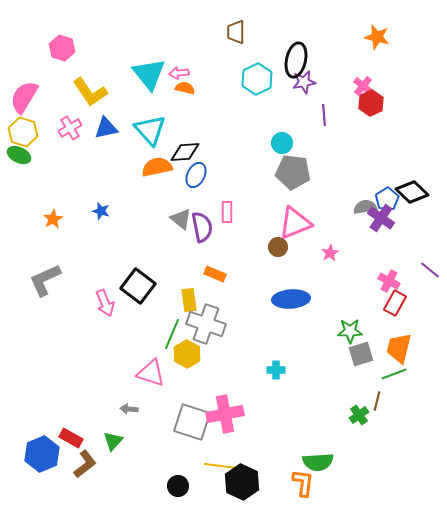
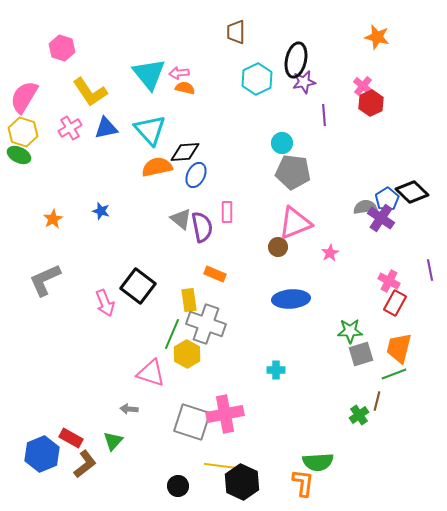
purple line at (430, 270): rotated 40 degrees clockwise
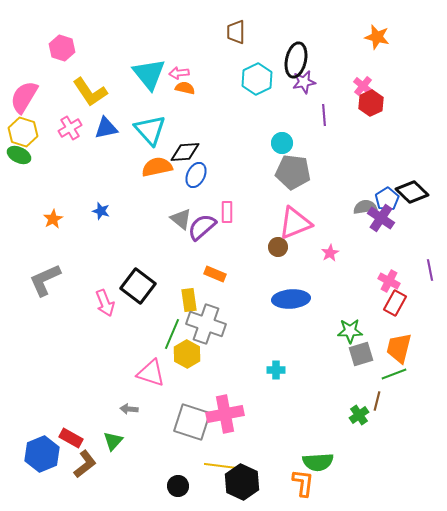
purple semicircle at (202, 227): rotated 120 degrees counterclockwise
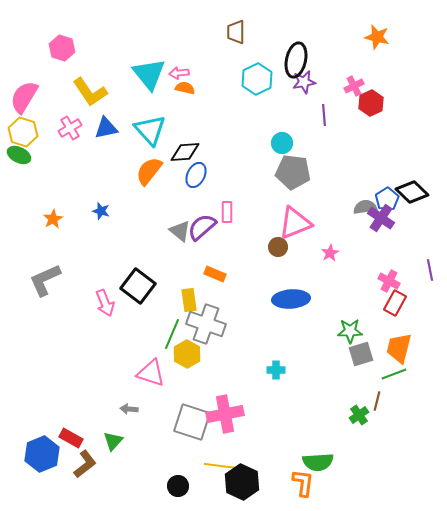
pink cross at (363, 86): moved 9 px left; rotated 24 degrees clockwise
orange semicircle at (157, 167): moved 8 px left, 4 px down; rotated 40 degrees counterclockwise
gray triangle at (181, 219): moved 1 px left, 12 px down
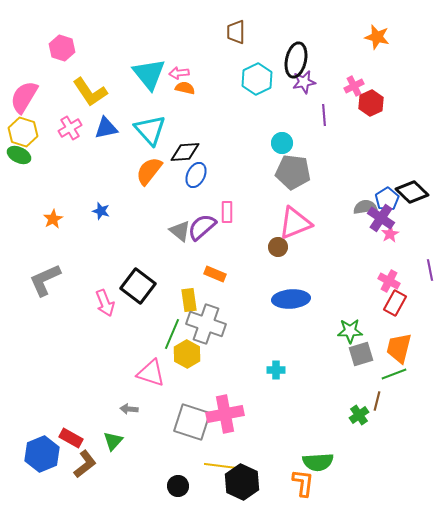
pink star at (330, 253): moved 60 px right, 19 px up
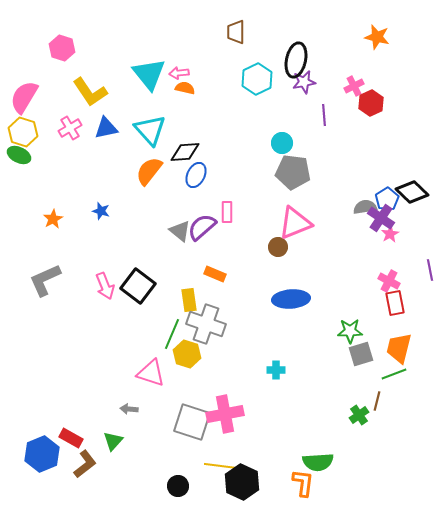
pink arrow at (105, 303): moved 17 px up
red rectangle at (395, 303): rotated 40 degrees counterclockwise
yellow hexagon at (187, 354): rotated 12 degrees counterclockwise
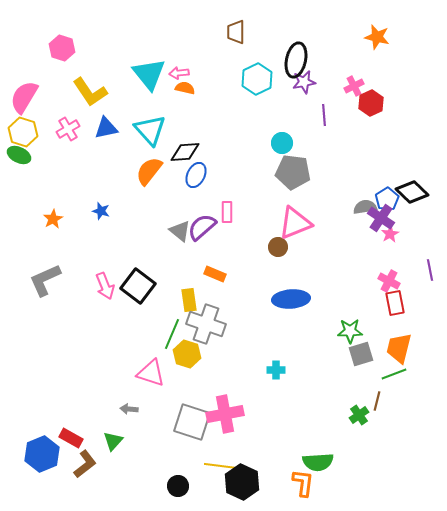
pink cross at (70, 128): moved 2 px left, 1 px down
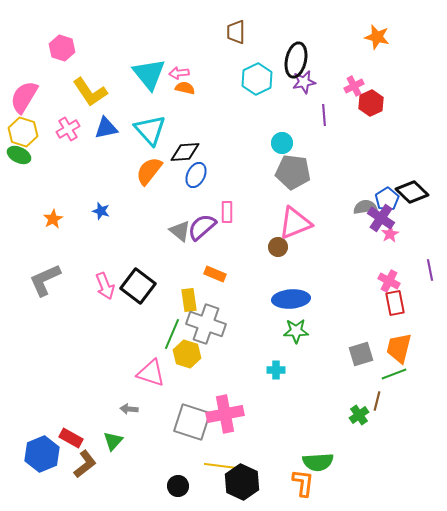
green star at (350, 331): moved 54 px left
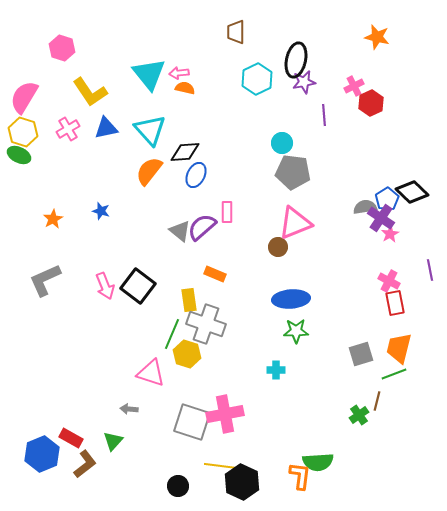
orange L-shape at (303, 483): moved 3 px left, 7 px up
